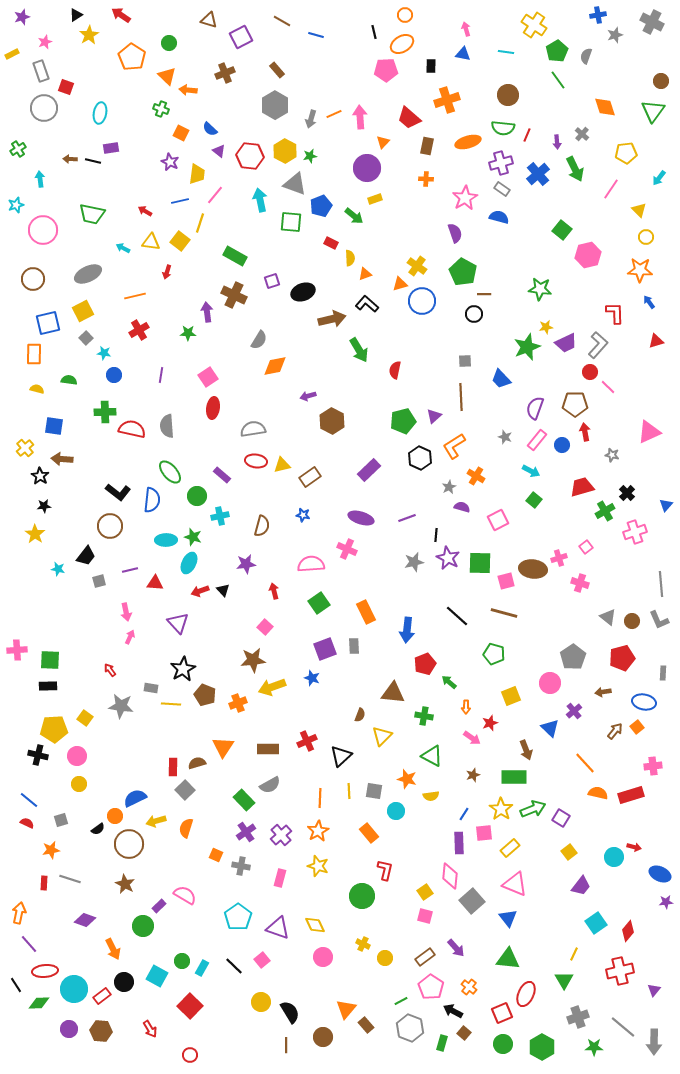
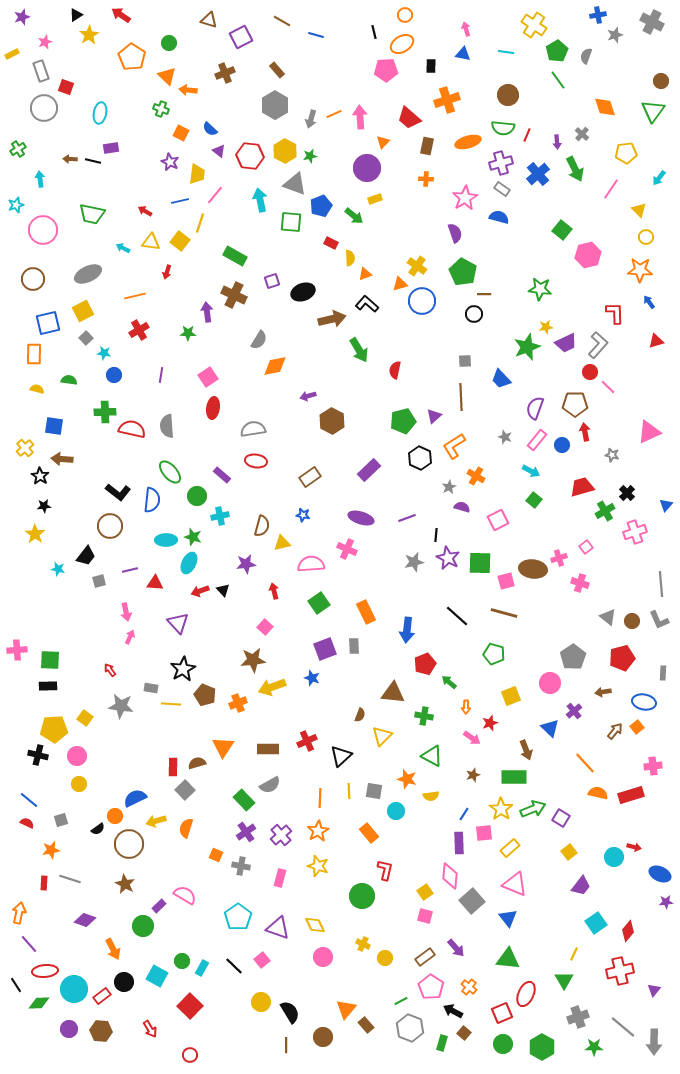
yellow triangle at (282, 465): moved 78 px down
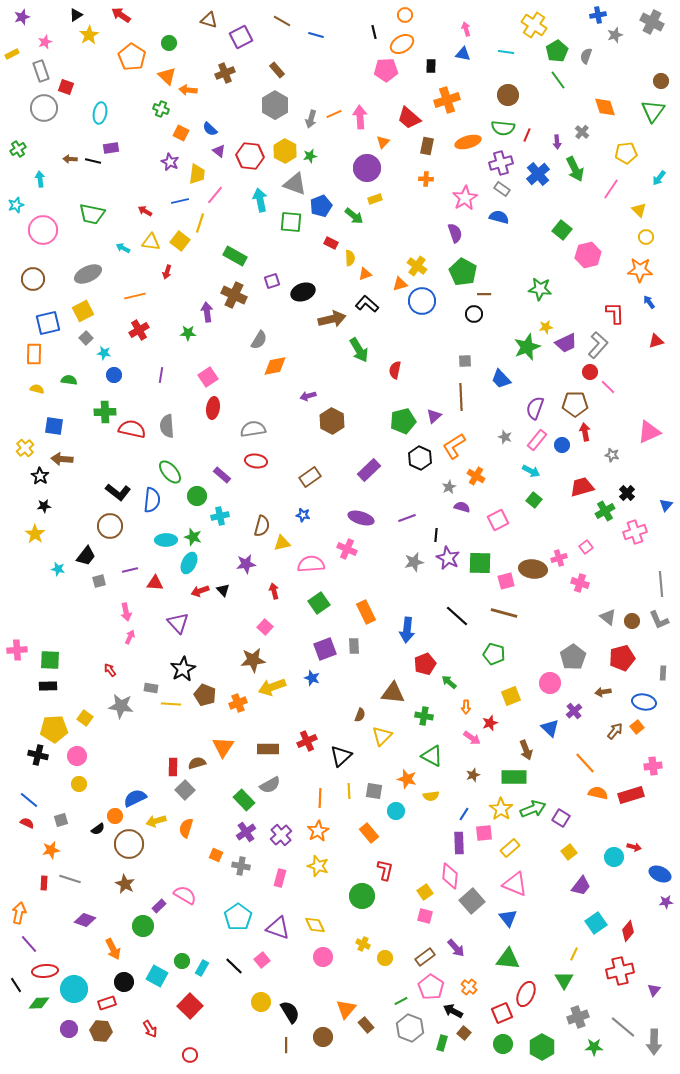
gray cross at (582, 134): moved 2 px up
red rectangle at (102, 996): moved 5 px right, 7 px down; rotated 18 degrees clockwise
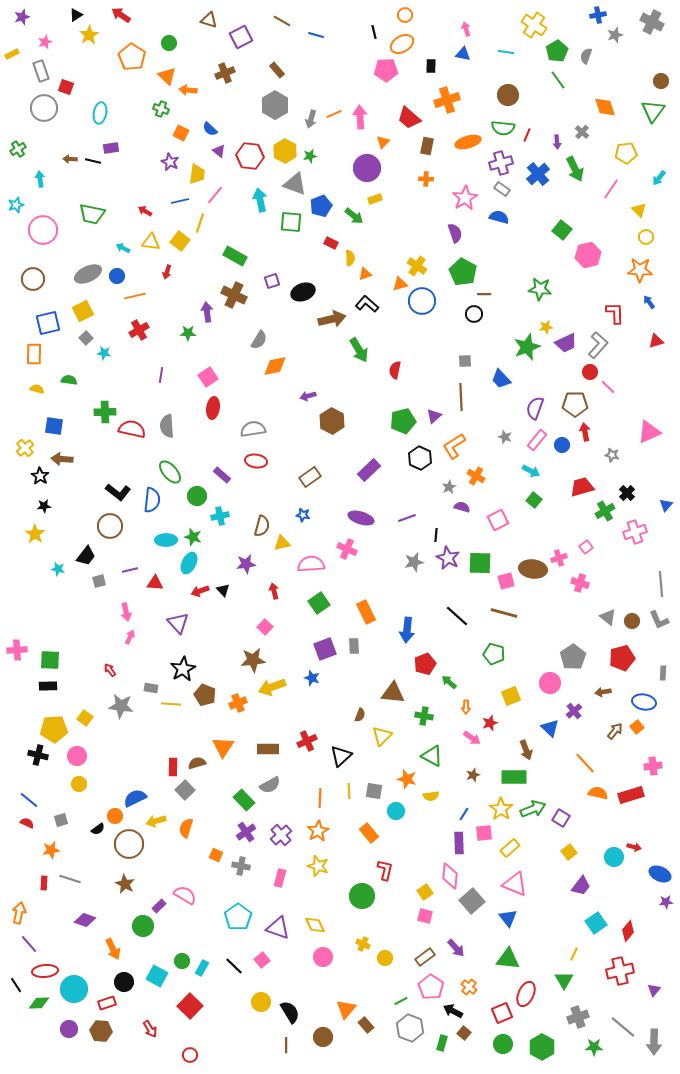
blue circle at (114, 375): moved 3 px right, 99 px up
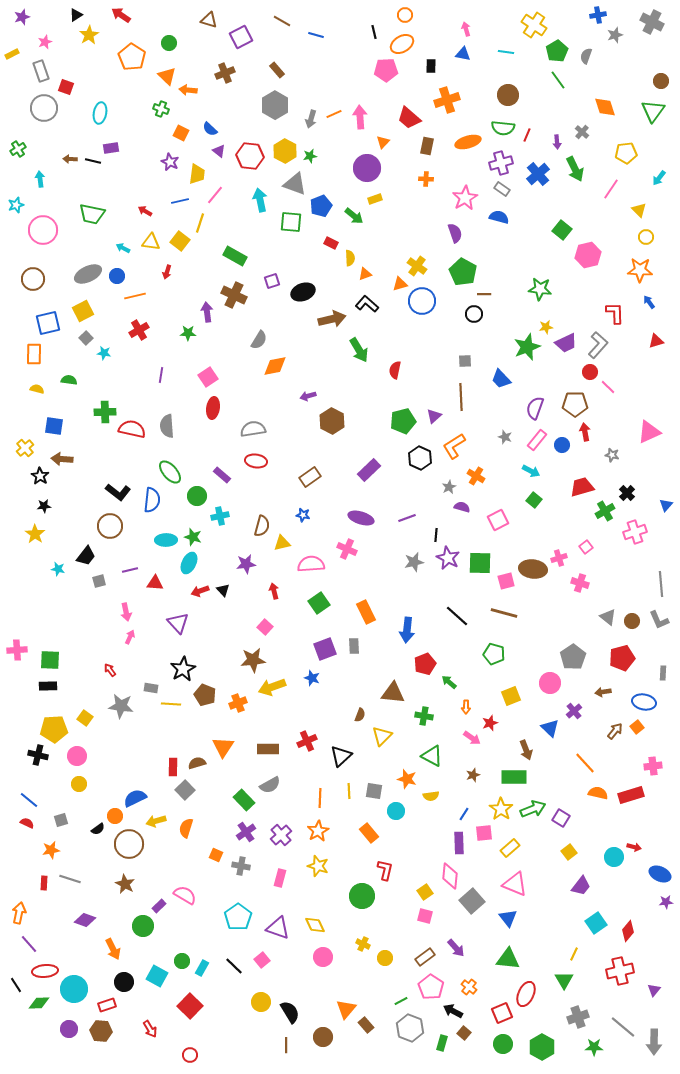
red rectangle at (107, 1003): moved 2 px down
